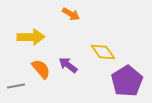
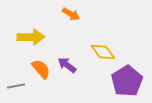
purple arrow: moved 1 px left
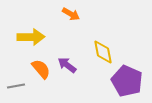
yellow diamond: rotated 25 degrees clockwise
purple pentagon: rotated 16 degrees counterclockwise
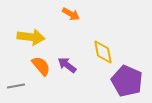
yellow arrow: rotated 8 degrees clockwise
orange semicircle: moved 3 px up
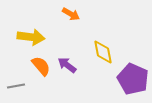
purple pentagon: moved 6 px right, 2 px up
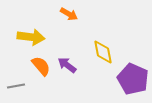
orange arrow: moved 2 px left
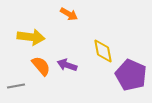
yellow diamond: moved 1 px up
purple arrow: rotated 18 degrees counterclockwise
purple pentagon: moved 2 px left, 4 px up
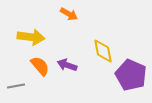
orange semicircle: moved 1 px left
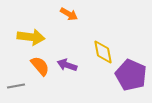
yellow diamond: moved 1 px down
